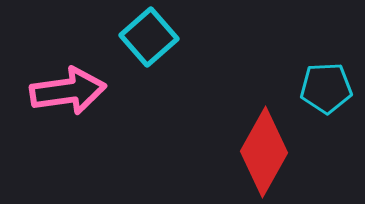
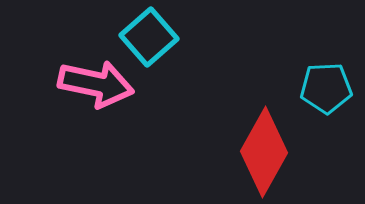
pink arrow: moved 28 px right, 7 px up; rotated 20 degrees clockwise
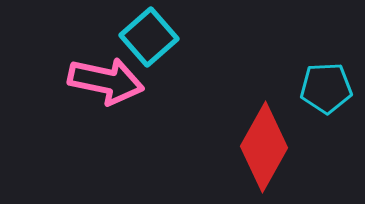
pink arrow: moved 10 px right, 3 px up
red diamond: moved 5 px up
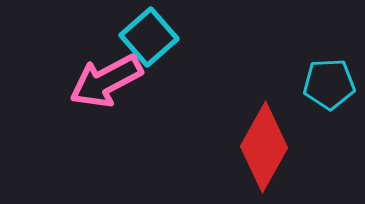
pink arrow: rotated 140 degrees clockwise
cyan pentagon: moved 3 px right, 4 px up
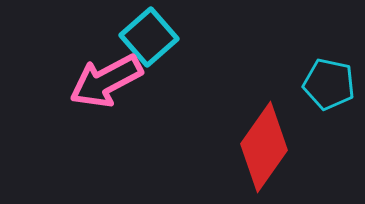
cyan pentagon: rotated 15 degrees clockwise
red diamond: rotated 6 degrees clockwise
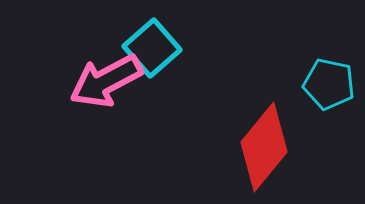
cyan square: moved 3 px right, 11 px down
red diamond: rotated 4 degrees clockwise
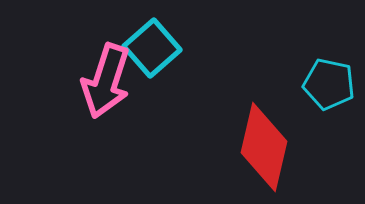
pink arrow: rotated 44 degrees counterclockwise
red diamond: rotated 26 degrees counterclockwise
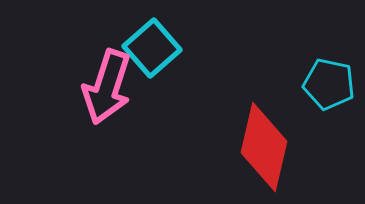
pink arrow: moved 1 px right, 6 px down
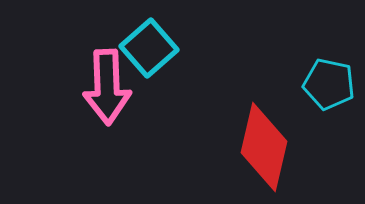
cyan square: moved 3 px left
pink arrow: rotated 20 degrees counterclockwise
